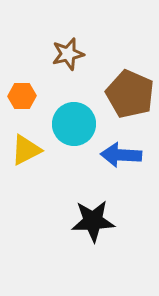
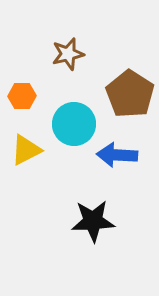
brown pentagon: rotated 9 degrees clockwise
blue arrow: moved 4 px left
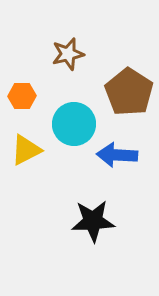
brown pentagon: moved 1 px left, 2 px up
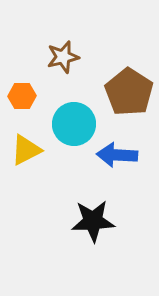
brown star: moved 5 px left, 3 px down
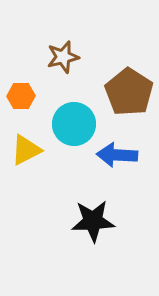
orange hexagon: moved 1 px left
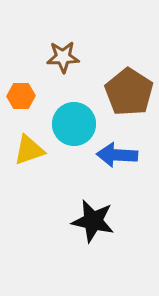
brown star: rotated 12 degrees clockwise
yellow triangle: moved 3 px right; rotated 8 degrees clockwise
black star: rotated 15 degrees clockwise
